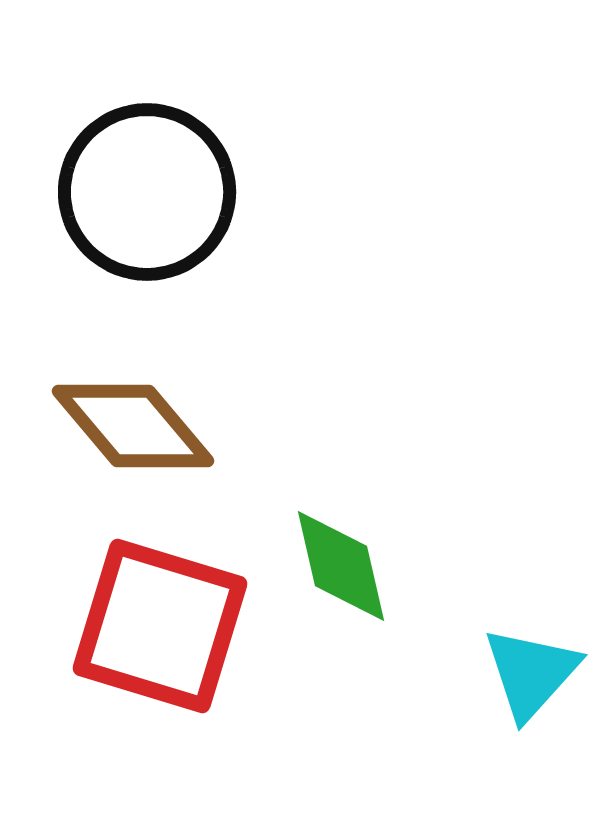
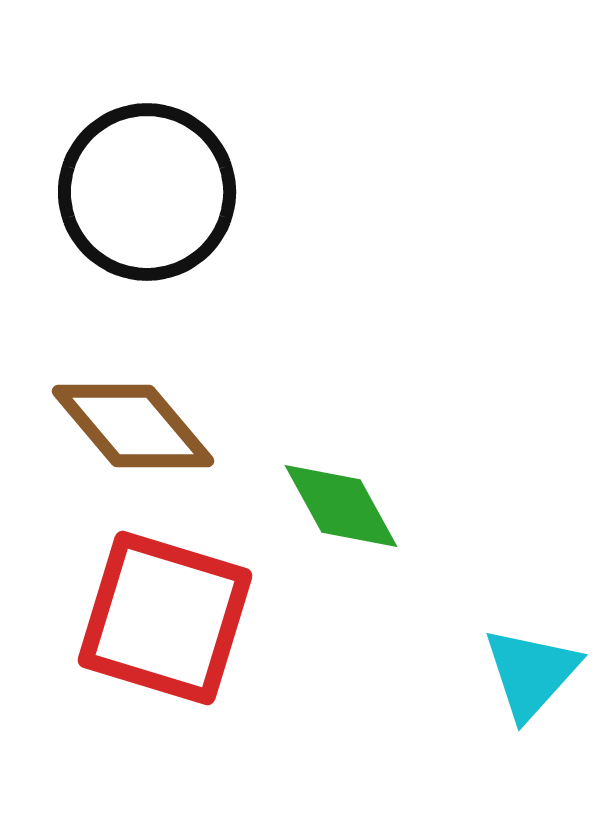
green diamond: moved 60 px up; rotated 16 degrees counterclockwise
red square: moved 5 px right, 8 px up
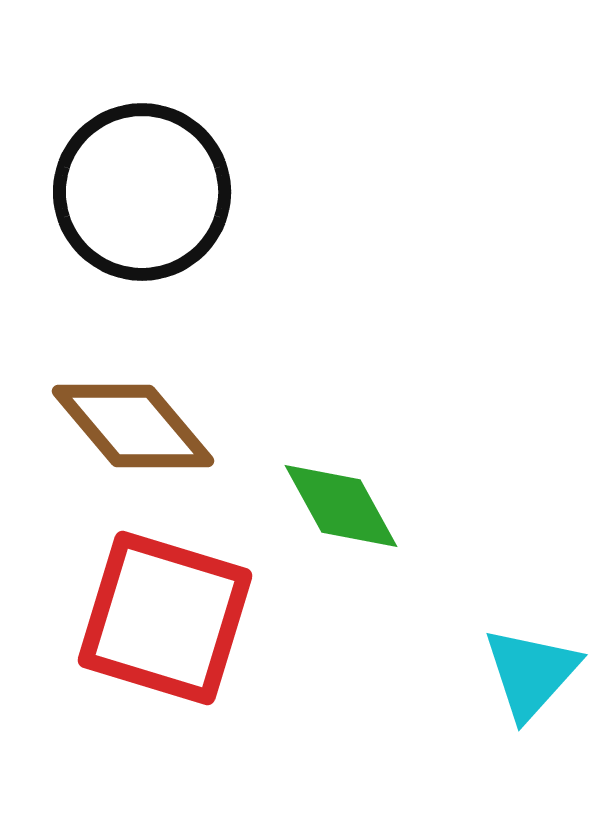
black circle: moved 5 px left
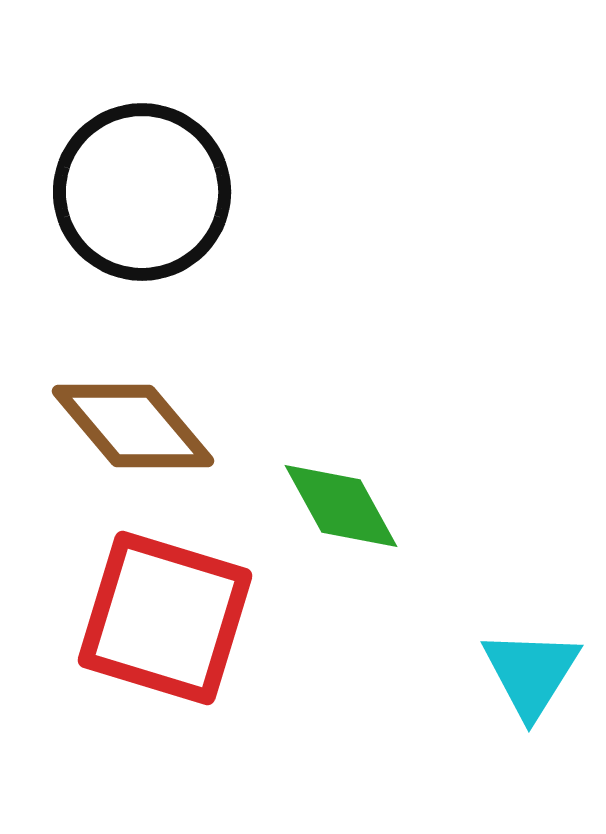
cyan triangle: rotated 10 degrees counterclockwise
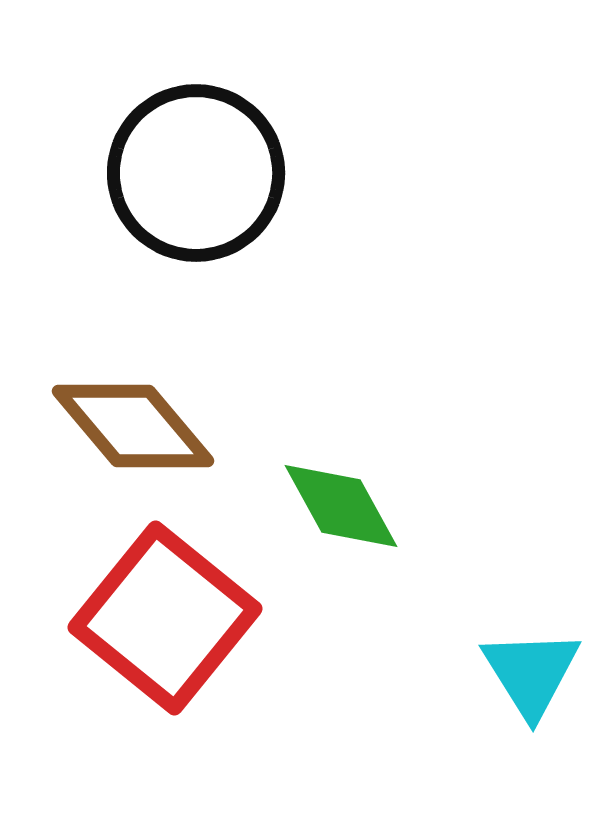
black circle: moved 54 px right, 19 px up
red square: rotated 22 degrees clockwise
cyan triangle: rotated 4 degrees counterclockwise
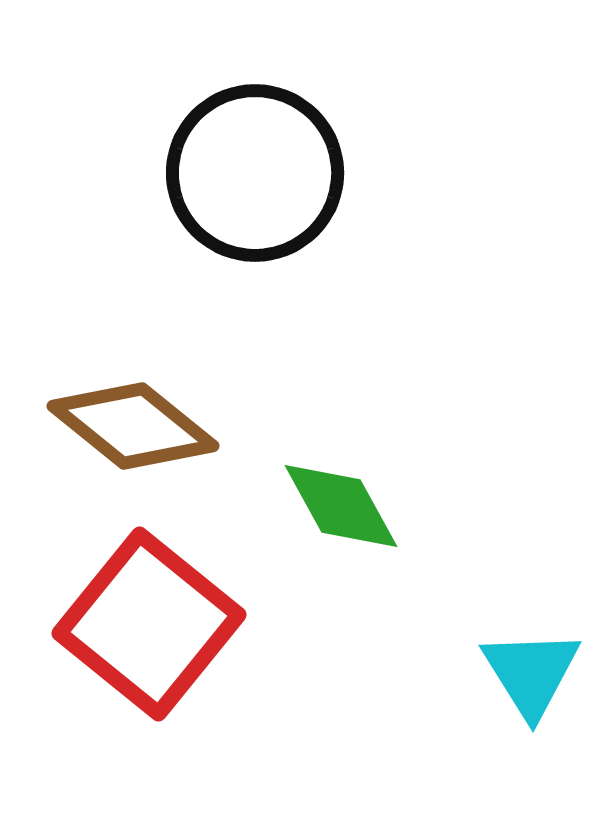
black circle: moved 59 px right
brown diamond: rotated 11 degrees counterclockwise
red square: moved 16 px left, 6 px down
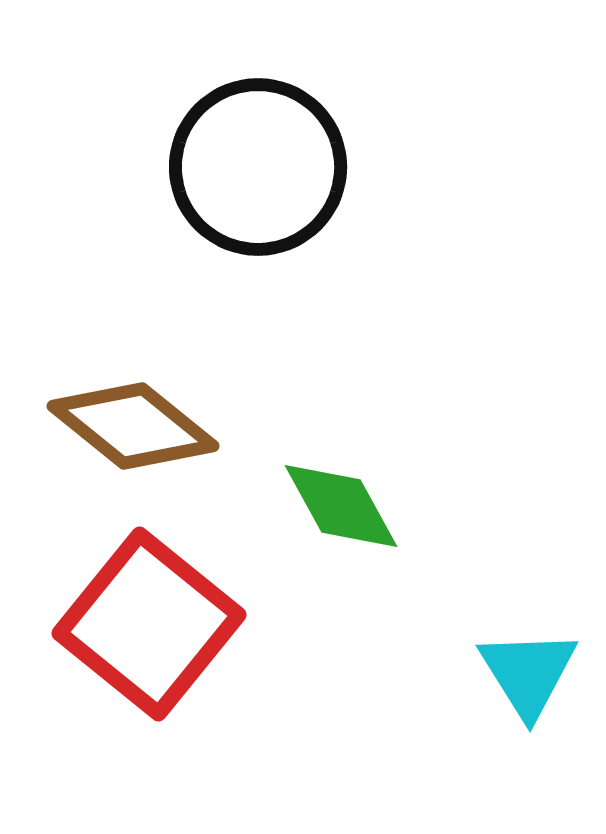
black circle: moved 3 px right, 6 px up
cyan triangle: moved 3 px left
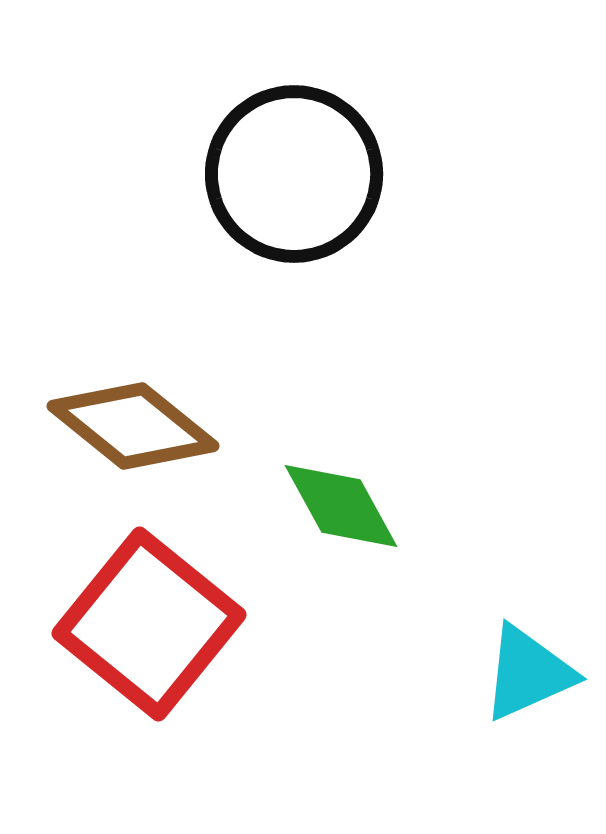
black circle: moved 36 px right, 7 px down
cyan triangle: rotated 38 degrees clockwise
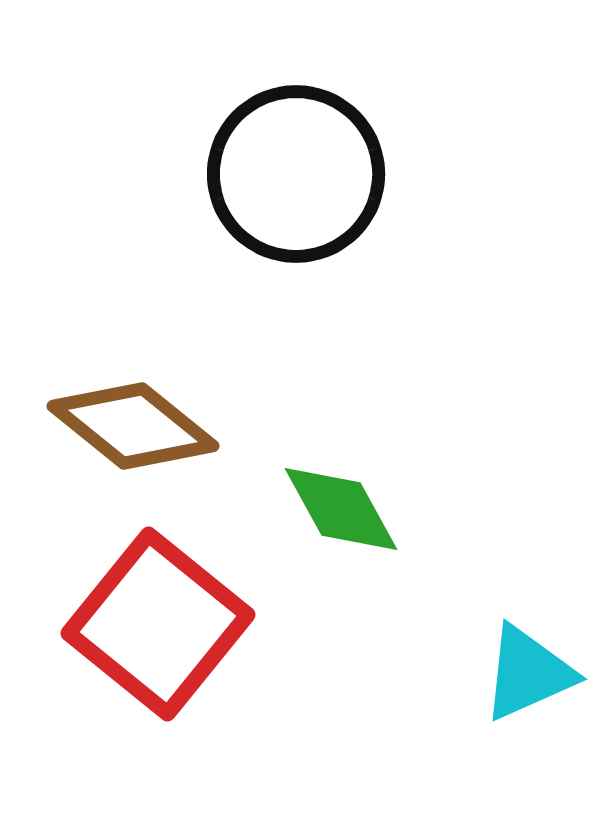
black circle: moved 2 px right
green diamond: moved 3 px down
red square: moved 9 px right
